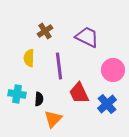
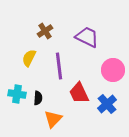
yellow semicircle: rotated 24 degrees clockwise
black semicircle: moved 1 px left, 1 px up
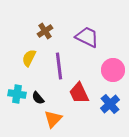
black semicircle: rotated 136 degrees clockwise
blue cross: moved 3 px right
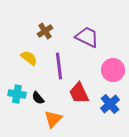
yellow semicircle: rotated 102 degrees clockwise
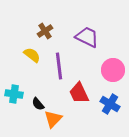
yellow semicircle: moved 3 px right, 3 px up
cyan cross: moved 3 px left
black semicircle: moved 6 px down
blue cross: rotated 18 degrees counterclockwise
